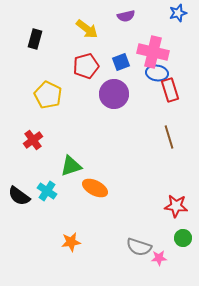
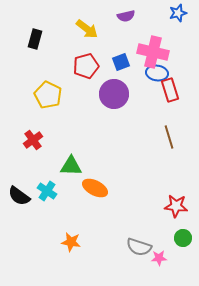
green triangle: rotated 20 degrees clockwise
orange star: rotated 18 degrees clockwise
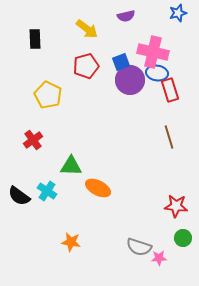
black rectangle: rotated 18 degrees counterclockwise
purple circle: moved 16 px right, 14 px up
orange ellipse: moved 3 px right
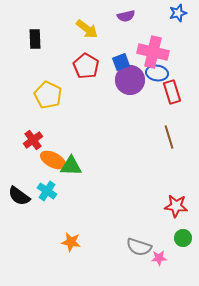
red pentagon: rotated 25 degrees counterclockwise
red rectangle: moved 2 px right, 2 px down
orange ellipse: moved 45 px left, 28 px up
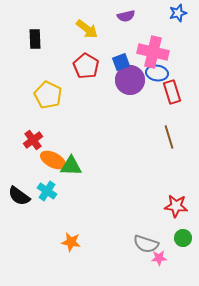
gray semicircle: moved 7 px right, 3 px up
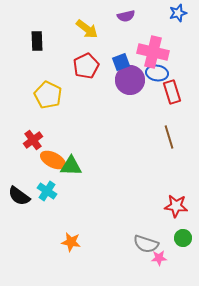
black rectangle: moved 2 px right, 2 px down
red pentagon: rotated 15 degrees clockwise
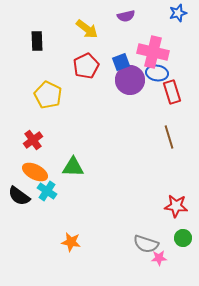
orange ellipse: moved 18 px left, 12 px down
green triangle: moved 2 px right, 1 px down
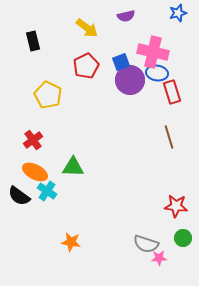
yellow arrow: moved 1 px up
black rectangle: moved 4 px left; rotated 12 degrees counterclockwise
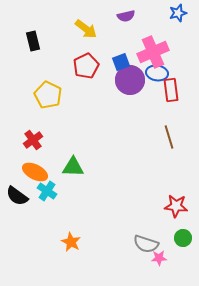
yellow arrow: moved 1 px left, 1 px down
pink cross: rotated 36 degrees counterclockwise
red rectangle: moved 1 px left, 2 px up; rotated 10 degrees clockwise
black semicircle: moved 2 px left
orange star: rotated 18 degrees clockwise
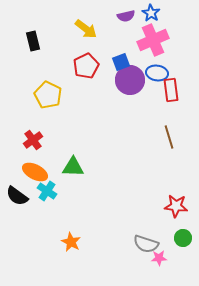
blue star: moved 27 px left; rotated 24 degrees counterclockwise
pink cross: moved 12 px up
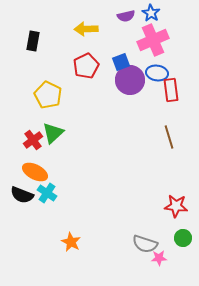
yellow arrow: rotated 140 degrees clockwise
black rectangle: rotated 24 degrees clockwise
green triangle: moved 20 px left, 34 px up; rotated 45 degrees counterclockwise
cyan cross: moved 2 px down
black semicircle: moved 5 px right, 1 px up; rotated 15 degrees counterclockwise
gray semicircle: moved 1 px left
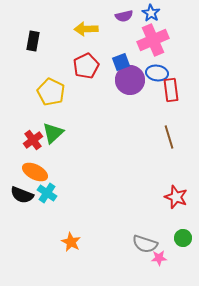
purple semicircle: moved 2 px left
yellow pentagon: moved 3 px right, 3 px up
red star: moved 9 px up; rotated 15 degrees clockwise
